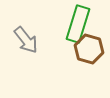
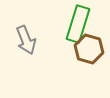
gray arrow: rotated 16 degrees clockwise
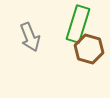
gray arrow: moved 4 px right, 3 px up
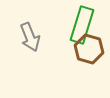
green rectangle: moved 4 px right, 1 px down
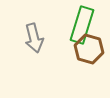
gray arrow: moved 4 px right, 1 px down; rotated 8 degrees clockwise
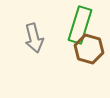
green rectangle: moved 2 px left
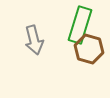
gray arrow: moved 2 px down
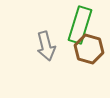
gray arrow: moved 12 px right, 6 px down
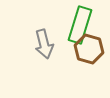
gray arrow: moved 2 px left, 2 px up
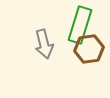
brown hexagon: rotated 24 degrees counterclockwise
